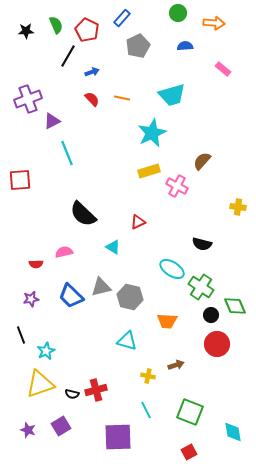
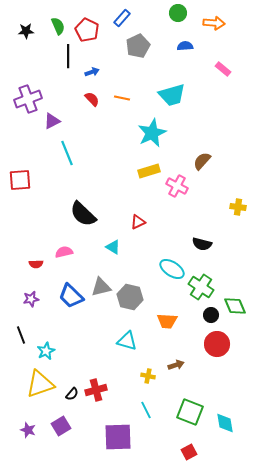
green semicircle at (56, 25): moved 2 px right, 1 px down
black line at (68, 56): rotated 30 degrees counterclockwise
black semicircle at (72, 394): rotated 64 degrees counterclockwise
cyan diamond at (233, 432): moved 8 px left, 9 px up
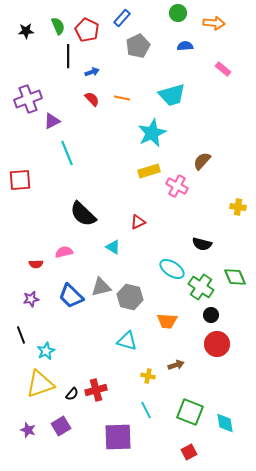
green diamond at (235, 306): moved 29 px up
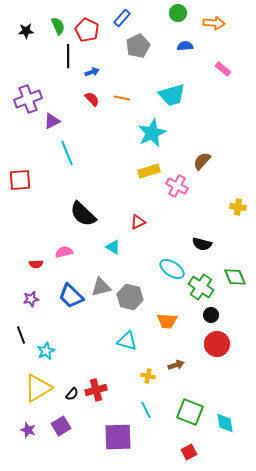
yellow triangle at (40, 384): moved 2 px left, 4 px down; rotated 12 degrees counterclockwise
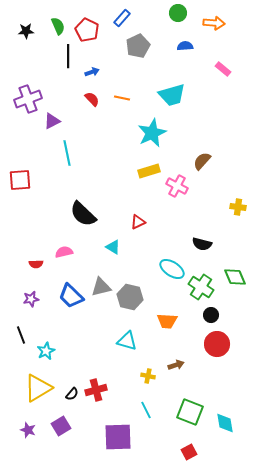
cyan line at (67, 153): rotated 10 degrees clockwise
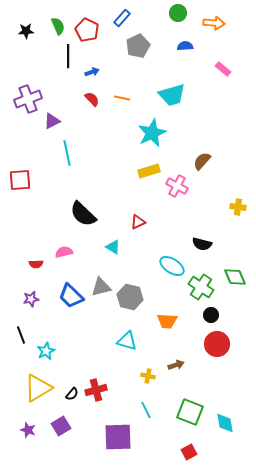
cyan ellipse at (172, 269): moved 3 px up
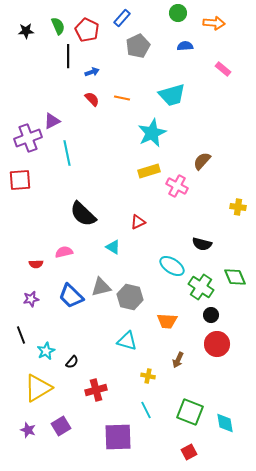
purple cross at (28, 99): moved 39 px down
brown arrow at (176, 365): moved 2 px right, 5 px up; rotated 133 degrees clockwise
black semicircle at (72, 394): moved 32 px up
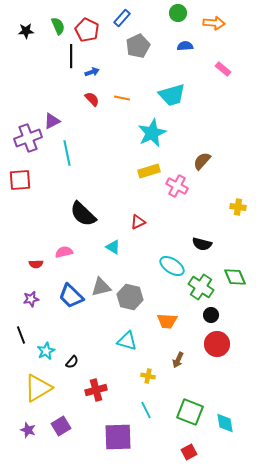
black line at (68, 56): moved 3 px right
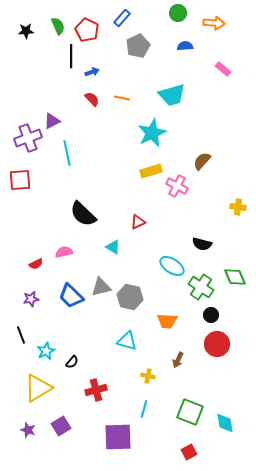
yellow rectangle at (149, 171): moved 2 px right
red semicircle at (36, 264): rotated 24 degrees counterclockwise
cyan line at (146, 410): moved 2 px left, 1 px up; rotated 42 degrees clockwise
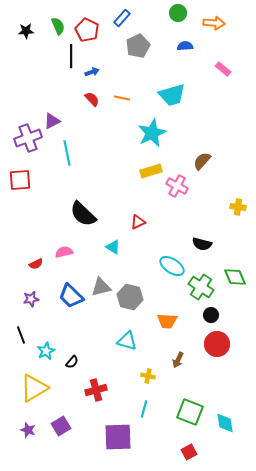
yellow triangle at (38, 388): moved 4 px left
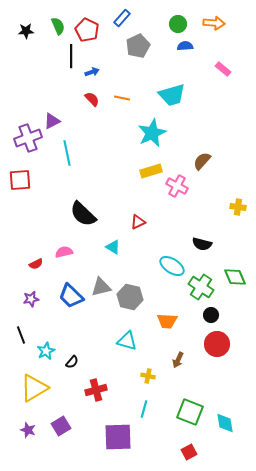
green circle at (178, 13): moved 11 px down
